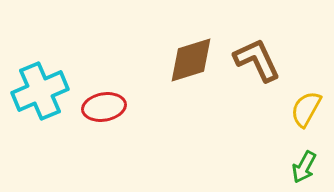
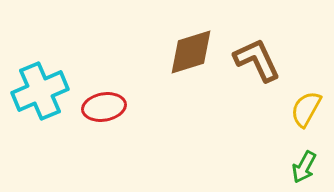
brown diamond: moved 8 px up
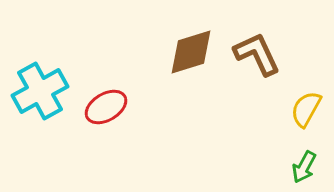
brown L-shape: moved 6 px up
cyan cross: rotated 6 degrees counterclockwise
red ellipse: moved 2 px right; rotated 21 degrees counterclockwise
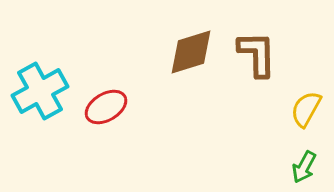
brown L-shape: rotated 24 degrees clockwise
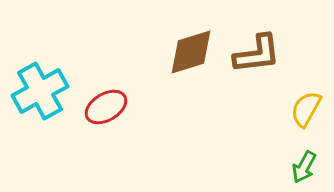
brown L-shape: rotated 84 degrees clockwise
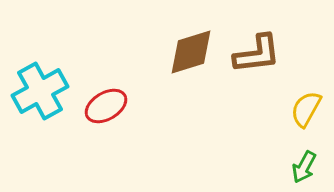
red ellipse: moved 1 px up
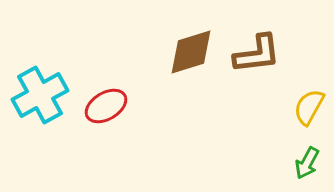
cyan cross: moved 4 px down
yellow semicircle: moved 3 px right, 2 px up
green arrow: moved 3 px right, 4 px up
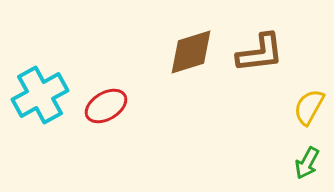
brown L-shape: moved 3 px right, 1 px up
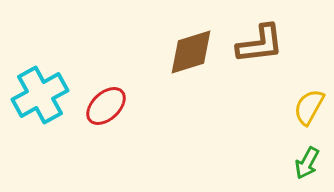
brown L-shape: moved 9 px up
red ellipse: rotated 12 degrees counterclockwise
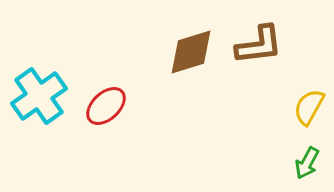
brown L-shape: moved 1 px left, 1 px down
cyan cross: moved 1 px left, 1 px down; rotated 6 degrees counterclockwise
